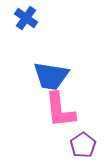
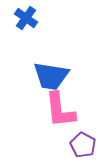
purple pentagon: rotated 10 degrees counterclockwise
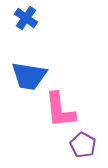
blue trapezoid: moved 22 px left
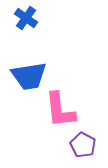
blue trapezoid: rotated 18 degrees counterclockwise
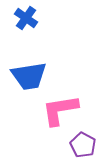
pink L-shape: rotated 87 degrees clockwise
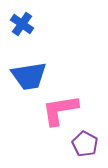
blue cross: moved 4 px left, 6 px down
purple pentagon: moved 2 px right, 1 px up
